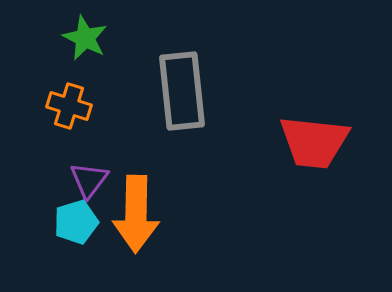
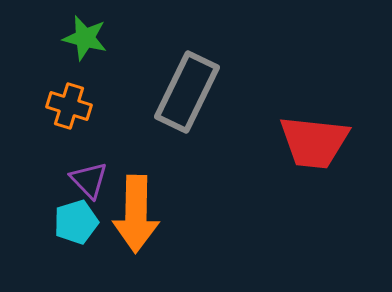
green star: rotated 12 degrees counterclockwise
gray rectangle: moved 5 px right, 1 px down; rotated 32 degrees clockwise
purple triangle: rotated 21 degrees counterclockwise
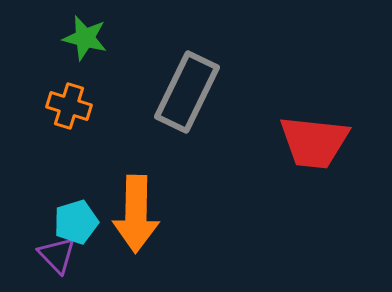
purple triangle: moved 32 px left, 75 px down
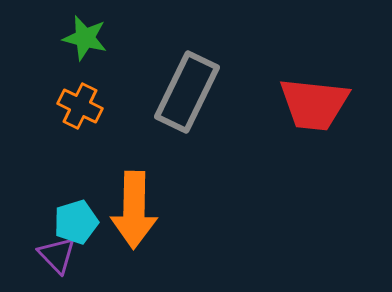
orange cross: moved 11 px right; rotated 9 degrees clockwise
red trapezoid: moved 38 px up
orange arrow: moved 2 px left, 4 px up
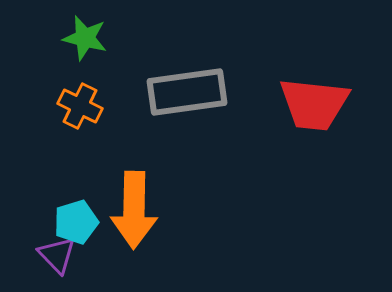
gray rectangle: rotated 56 degrees clockwise
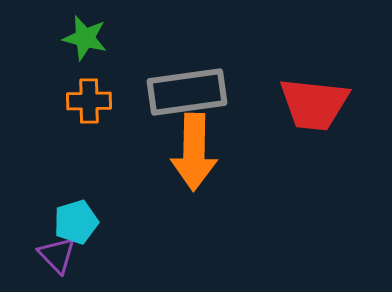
orange cross: moved 9 px right, 5 px up; rotated 27 degrees counterclockwise
orange arrow: moved 60 px right, 58 px up
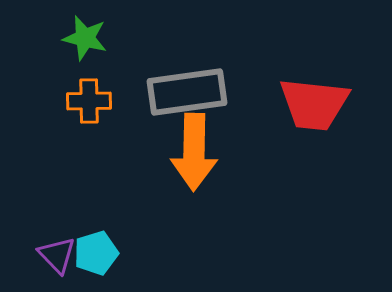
cyan pentagon: moved 20 px right, 31 px down
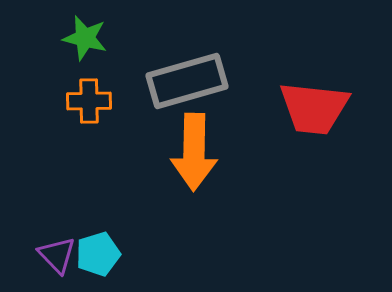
gray rectangle: moved 11 px up; rotated 8 degrees counterclockwise
red trapezoid: moved 4 px down
cyan pentagon: moved 2 px right, 1 px down
